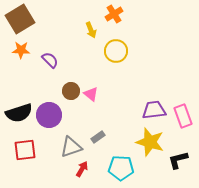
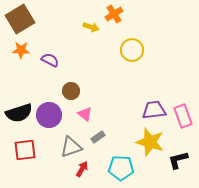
yellow arrow: moved 3 px up; rotated 49 degrees counterclockwise
yellow circle: moved 16 px right, 1 px up
purple semicircle: rotated 18 degrees counterclockwise
pink triangle: moved 6 px left, 20 px down
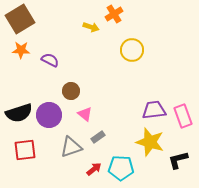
red arrow: moved 12 px right; rotated 21 degrees clockwise
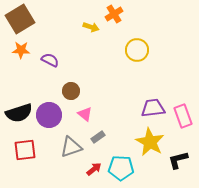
yellow circle: moved 5 px right
purple trapezoid: moved 1 px left, 2 px up
yellow star: rotated 12 degrees clockwise
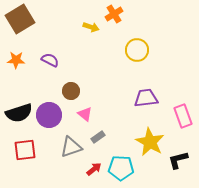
orange star: moved 5 px left, 10 px down
purple trapezoid: moved 7 px left, 10 px up
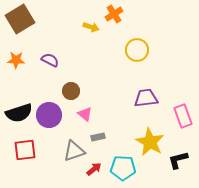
gray rectangle: rotated 24 degrees clockwise
gray triangle: moved 3 px right, 4 px down
cyan pentagon: moved 2 px right
